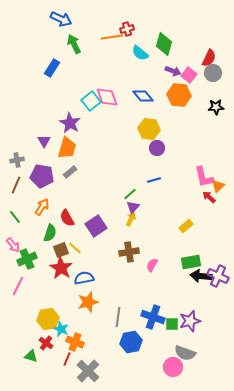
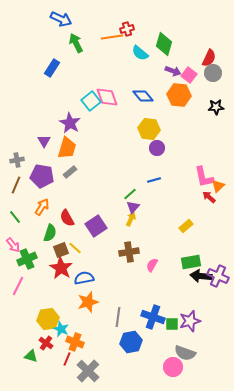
green arrow at (74, 44): moved 2 px right, 1 px up
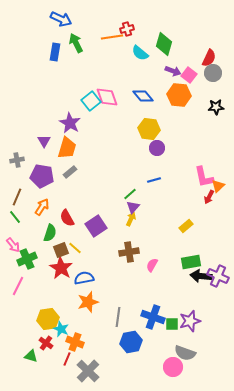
blue rectangle at (52, 68): moved 3 px right, 16 px up; rotated 24 degrees counterclockwise
brown line at (16, 185): moved 1 px right, 12 px down
red arrow at (209, 197): rotated 104 degrees counterclockwise
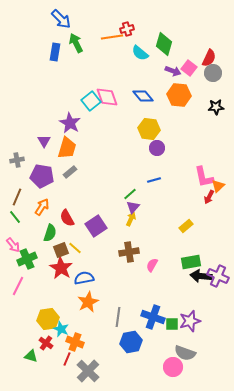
blue arrow at (61, 19): rotated 20 degrees clockwise
pink square at (189, 75): moved 7 px up
orange star at (88, 302): rotated 10 degrees counterclockwise
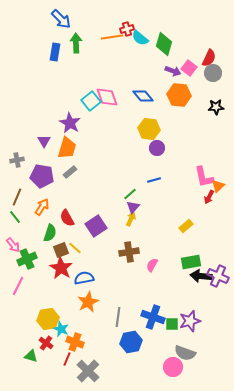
green arrow at (76, 43): rotated 24 degrees clockwise
cyan semicircle at (140, 53): moved 15 px up
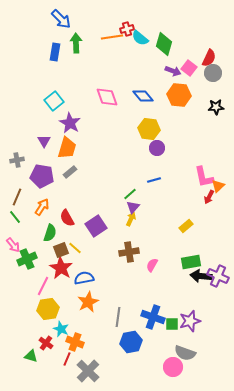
cyan square at (91, 101): moved 37 px left
pink line at (18, 286): moved 25 px right
yellow hexagon at (48, 319): moved 10 px up
